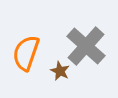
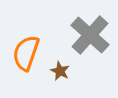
gray cross: moved 4 px right, 11 px up
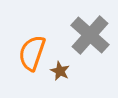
orange semicircle: moved 6 px right
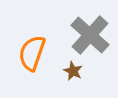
brown star: moved 13 px right
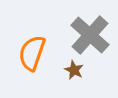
brown star: moved 1 px right, 1 px up
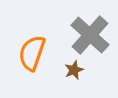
brown star: rotated 24 degrees clockwise
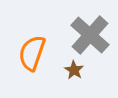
brown star: rotated 18 degrees counterclockwise
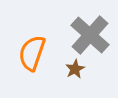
brown star: moved 1 px right, 1 px up; rotated 12 degrees clockwise
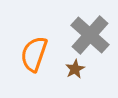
orange semicircle: moved 2 px right, 1 px down
